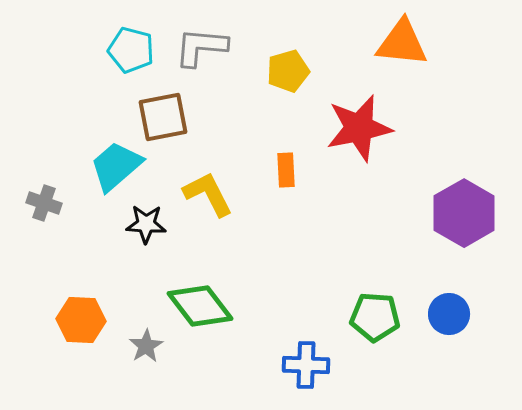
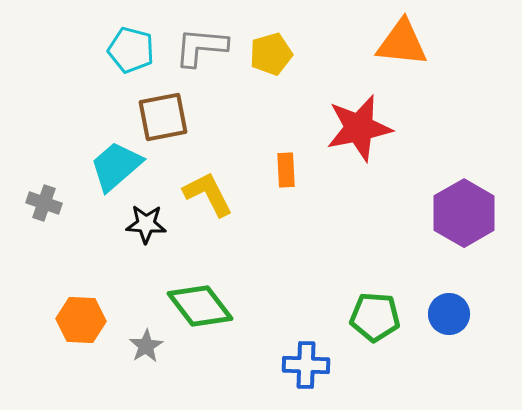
yellow pentagon: moved 17 px left, 17 px up
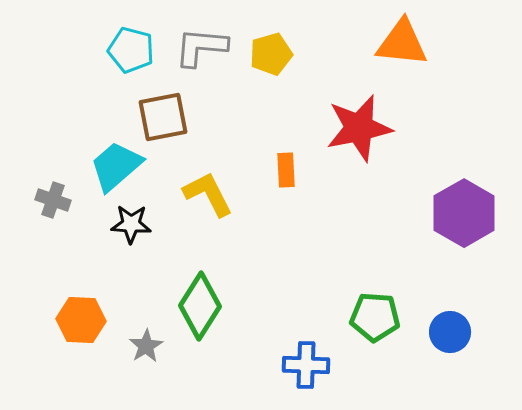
gray cross: moved 9 px right, 3 px up
black star: moved 15 px left
green diamond: rotated 70 degrees clockwise
blue circle: moved 1 px right, 18 px down
